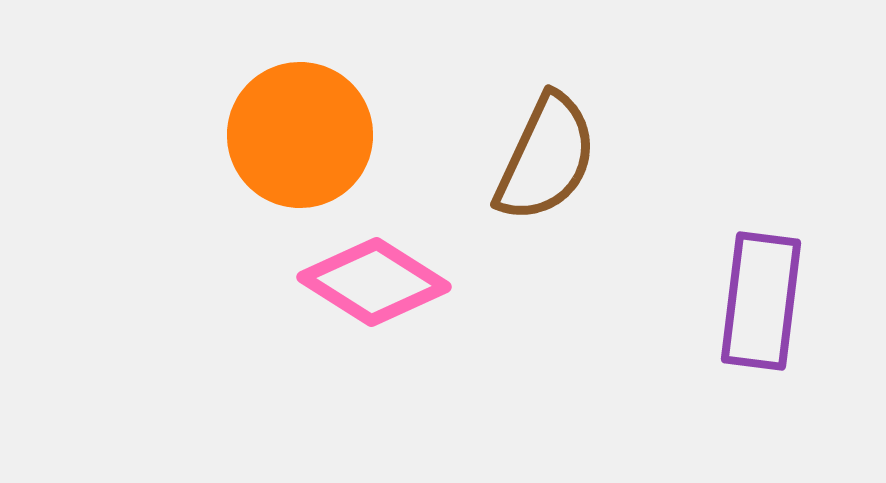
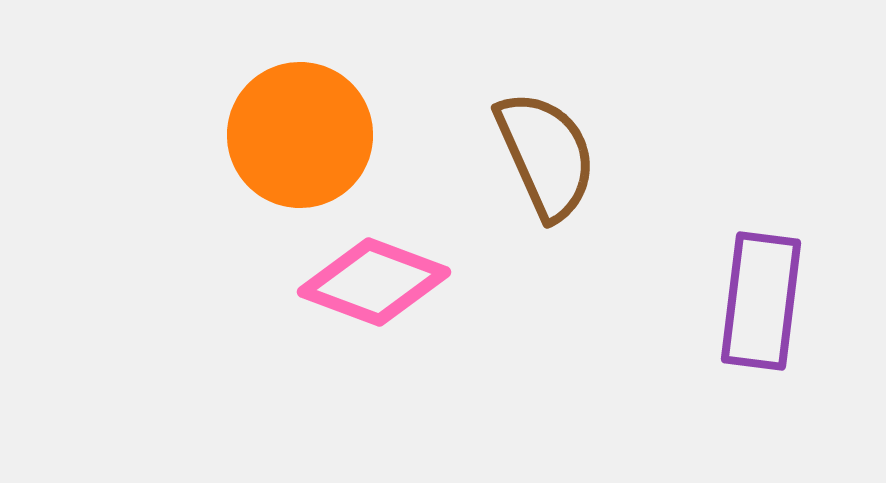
brown semicircle: moved 3 px up; rotated 49 degrees counterclockwise
pink diamond: rotated 12 degrees counterclockwise
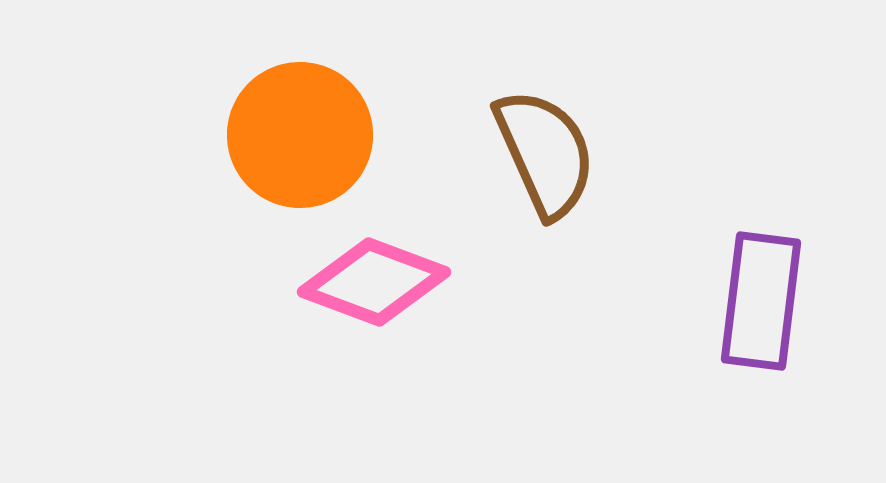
brown semicircle: moved 1 px left, 2 px up
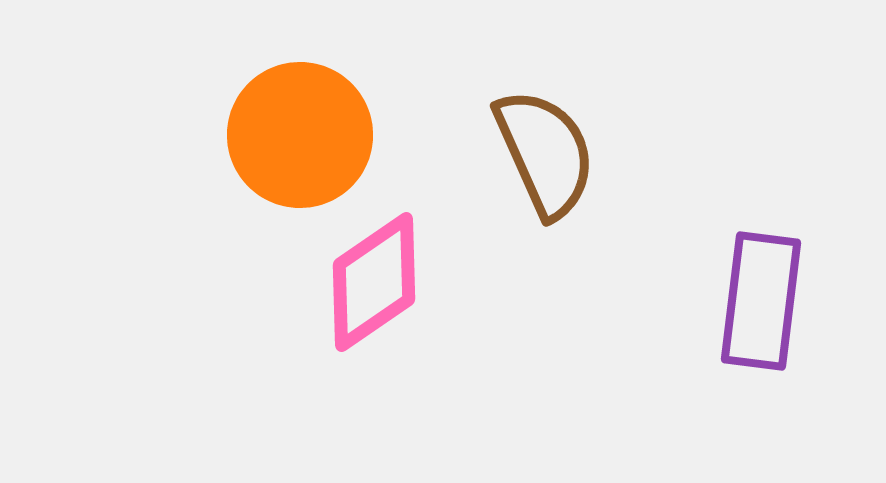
pink diamond: rotated 55 degrees counterclockwise
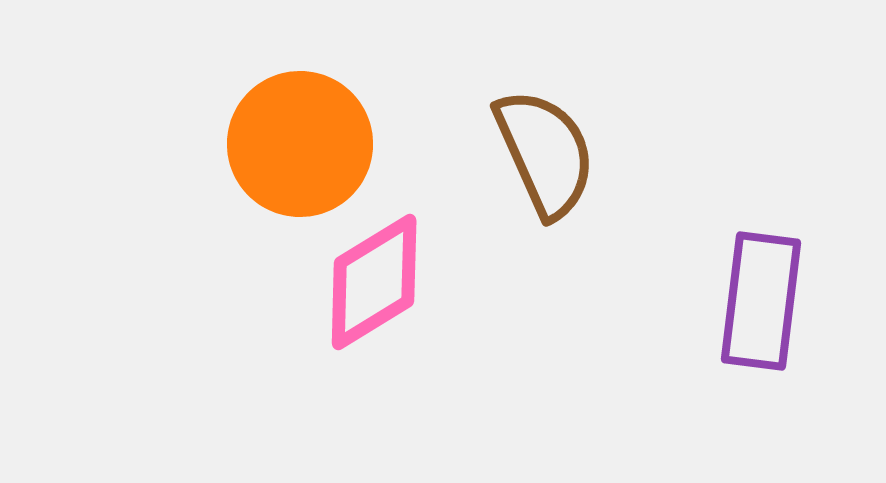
orange circle: moved 9 px down
pink diamond: rotated 3 degrees clockwise
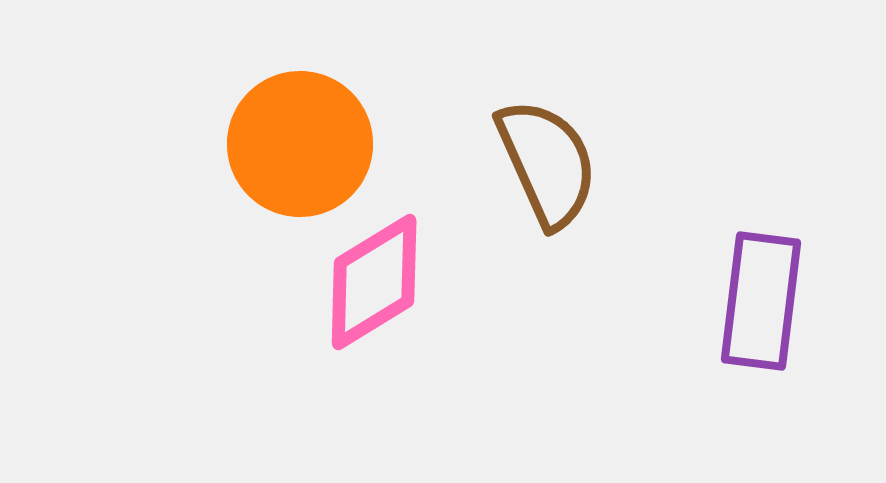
brown semicircle: moved 2 px right, 10 px down
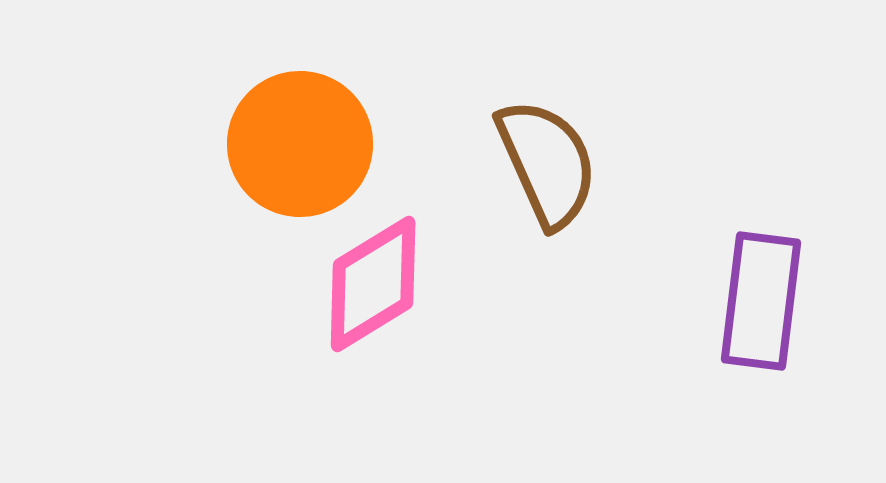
pink diamond: moved 1 px left, 2 px down
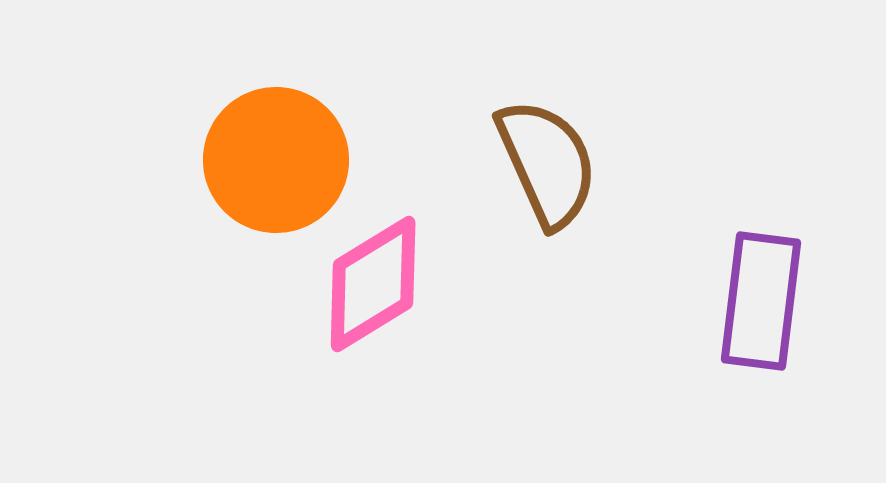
orange circle: moved 24 px left, 16 px down
